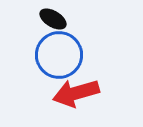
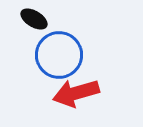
black ellipse: moved 19 px left
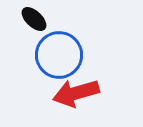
black ellipse: rotated 12 degrees clockwise
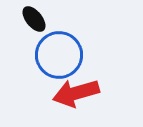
black ellipse: rotated 8 degrees clockwise
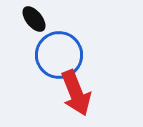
red arrow: rotated 96 degrees counterclockwise
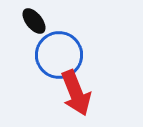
black ellipse: moved 2 px down
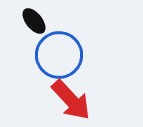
red arrow: moved 5 px left, 7 px down; rotated 21 degrees counterclockwise
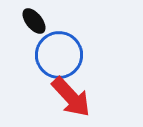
red arrow: moved 3 px up
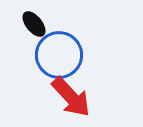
black ellipse: moved 3 px down
